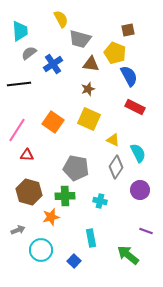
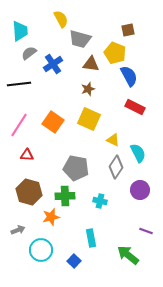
pink line: moved 2 px right, 5 px up
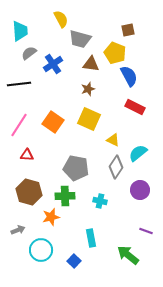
cyan semicircle: rotated 102 degrees counterclockwise
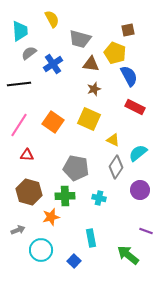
yellow semicircle: moved 9 px left
brown star: moved 6 px right
cyan cross: moved 1 px left, 3 px up
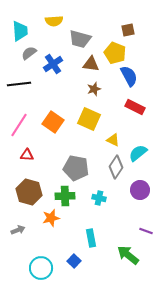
yellow semicircle: moved 2 px right, 2 px down; rotated 114 degrees clockwise
orange star: moved 1 px down
cyan circle: moved 18 px down
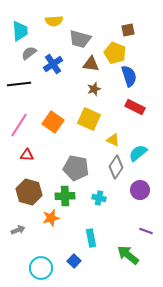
blue semicircle: rotated 10 degrees clockwise
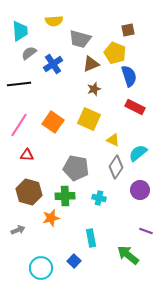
brown triangle: rotated 30 degrees counterclockwise
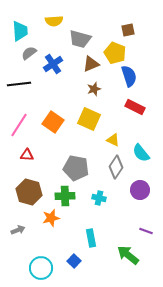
cyan semicircle: moved 3 px right; rotated 90 degrees counterclockwise
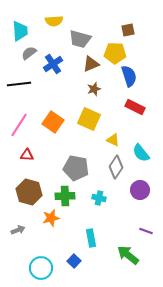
yellow pentagon: rotated 20 degrees counterclockwise
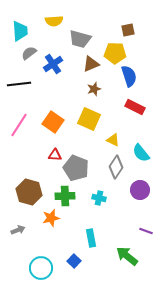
red triangle: moved 28 px right
gray pentagon: rotated 10 degrees clockwise
green arrow: moved 1 px left, 1 px down
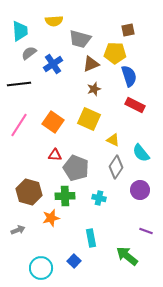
red rectangle: moved 2 px up
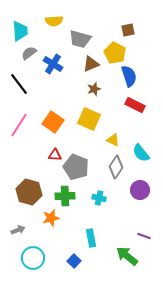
yellow pentagon: rotated 25 degrees clockwise
blue cross: rotated 24 degrees counterclockwise
black line: rotated 60 degrees clockwise
gray pentagon: moved 1 px up
purple line: moved 2 px left, 5 px down
cyan circle: moved 8 px left, 10 px up
